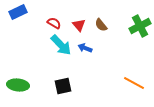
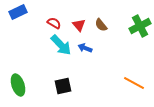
green ellipse: rotated 65 degrees clockwise
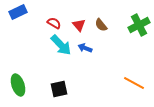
green cross: moved 1 px left, 1 px up
black square: moved 4 px left, 3 px down
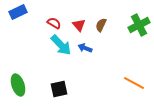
brown semicircle: rotated 64 degrees clockwise
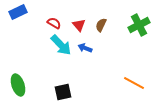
black square: moved 4 px right, 3 px down
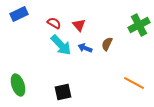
blue rectangle: moved 1 px right, 2 px down
brown semicircle: moved 6 px right, 19 px down
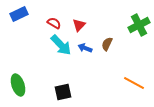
red triangle: rotated 24 degrees clockwise
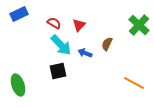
green cross: rotated 20 degrees counterclockwise
blue arrow: moved 5 px down
black square: moved 5 px left, 21 px up
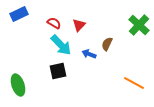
blue arrow: moved 4 px right, 1 px down
